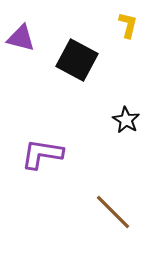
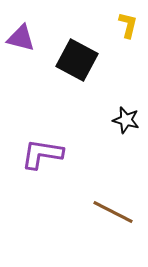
black star: rotated 16 degrees counterclockwise
brown line: rotated 18 degrees counterclockwise
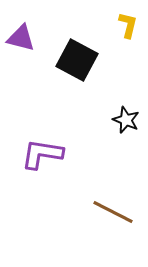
black star: rotated 8 degrees clockwise
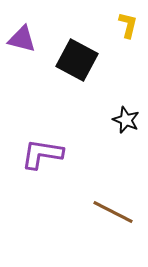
purple triangle: moved 1 px right, 1 px down
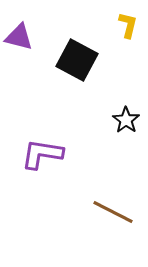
purple triangle: moved 3 px left, 2 px up
black star: rotated 12 degrees clockwise
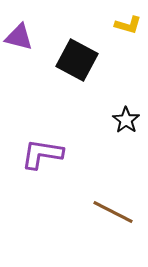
yellow L-shape: rotated 92 degrees clockwise
